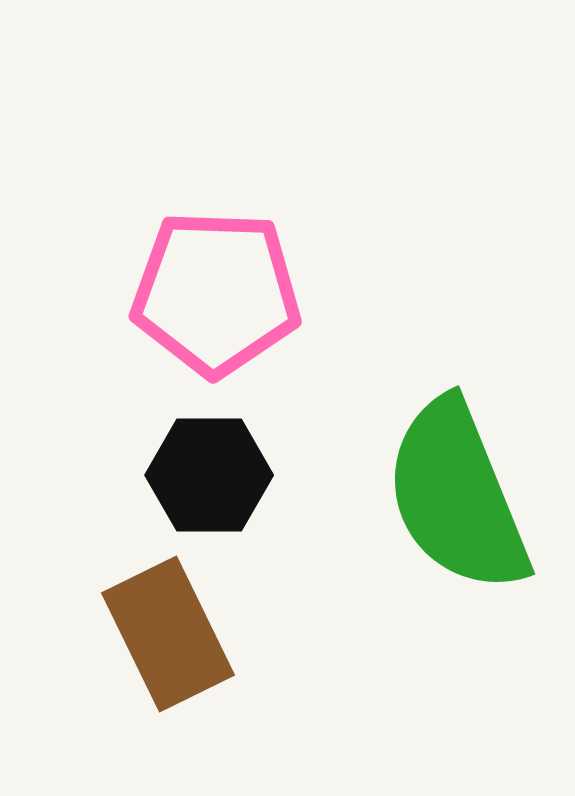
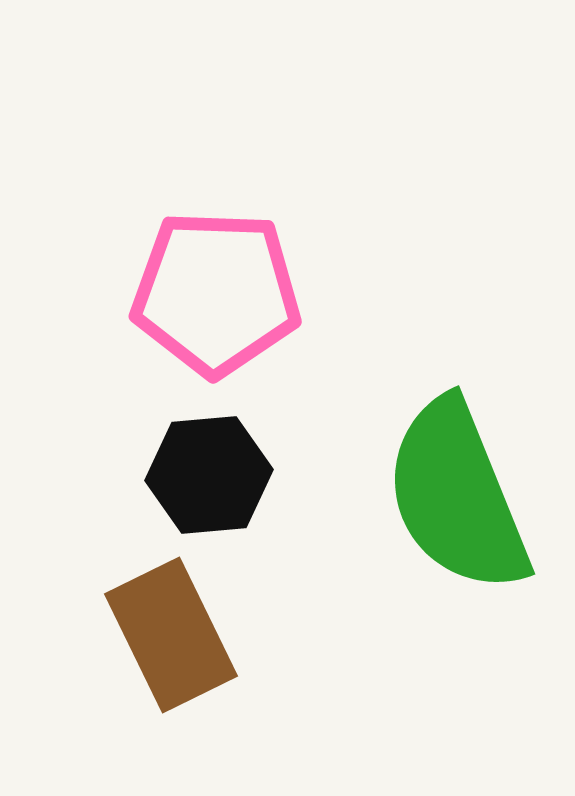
black hexagon: rotated 5 degrees counterclockwise
brown rectangle: moved 3 px right, 1 px down
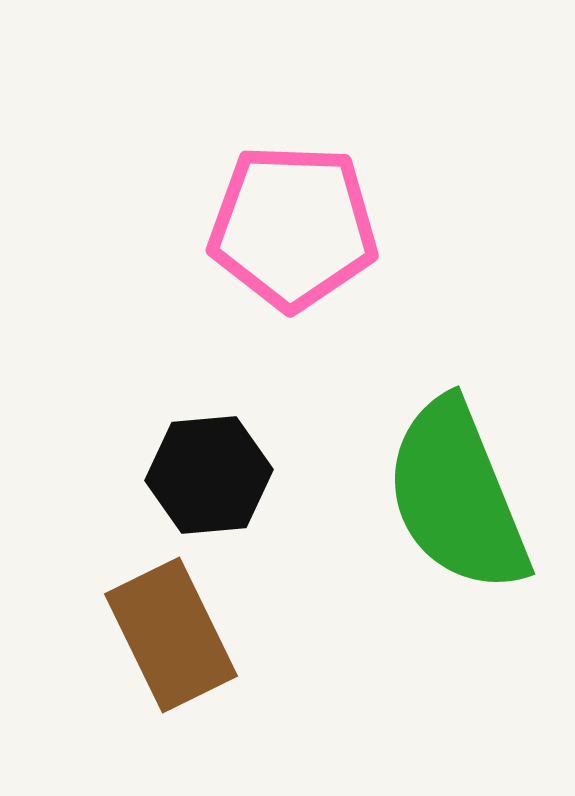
pink pentagon: moved 77 px right, 66 px up
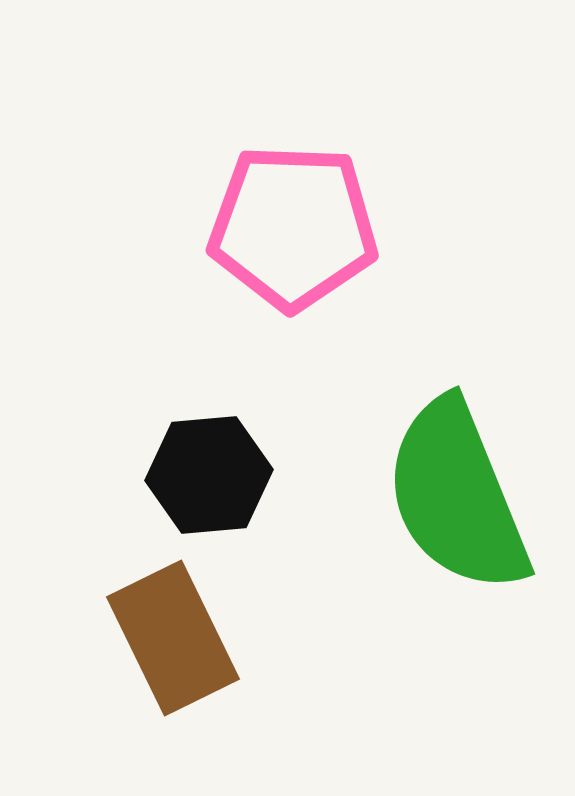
brown rectangle: moved 2 px right, 3 px down
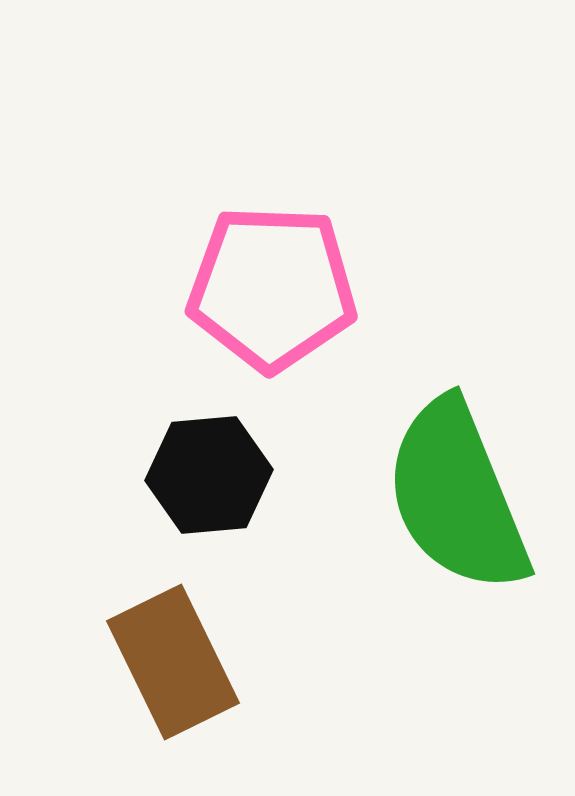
pink pentagon: moved 21 px left, 61 px down
brown rectangle: moved 24 px down
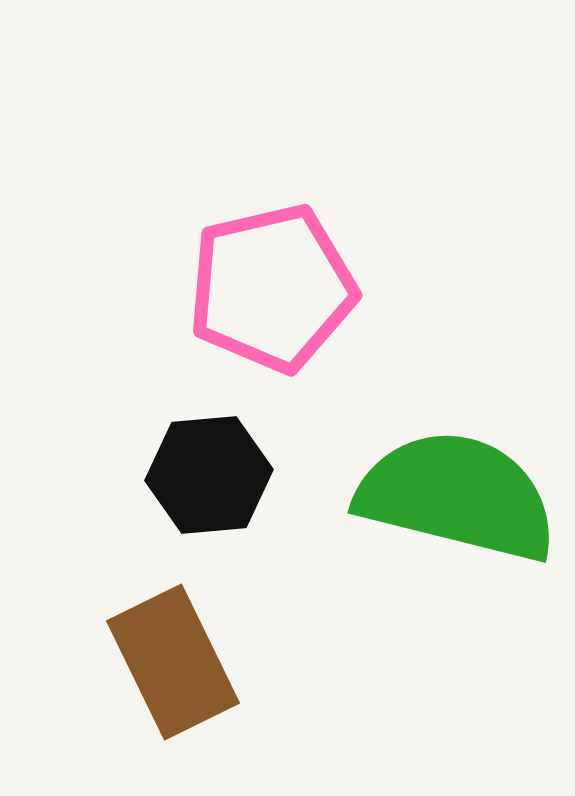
pink pentagon: rotated 15 degrees counterclockwise
green semicircle: rotated 126 degrees clockwise
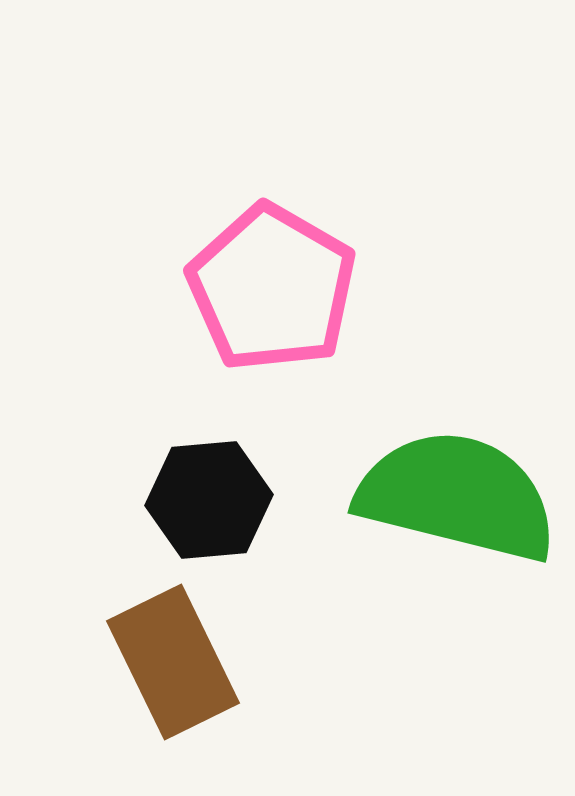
pink pentagon: rotated 29 degrees counterclockwise
black hexagon: moved 25 px down
